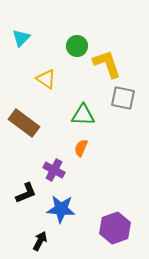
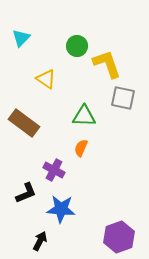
green triangle: moved 1 px right, 1 px down
purple hexagon: moved 4 px right, 9 px down
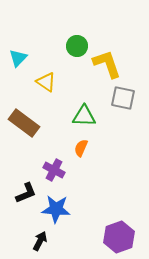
cyan triangle: moved 3 px left, 20 px down
yellow triangle: moved 3 px down
blue star: moved 5 px left
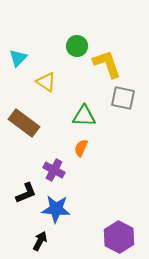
purple hexagon: rotated 12 degrees counterclockwise
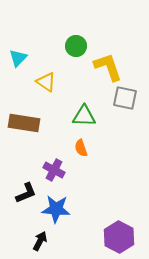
green circle: moved 1 px left
yellow L-shape: moved 1 px right, 3 px down
gray square: moved 2 px right
brown rectangle: rotated 28 degrees counterclockwise
orange semicircle: rotated 42 degrees counterclockwise
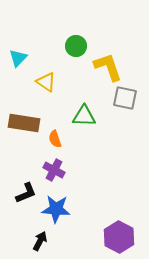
orange semicircle: moved 26 px left, 9 px up
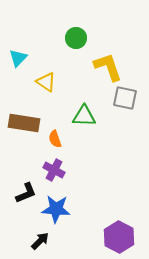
green circle: moved 8 px up
black arrow: rotated 18 degrees clockwise
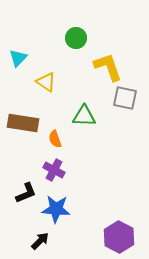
brown rectangle: moved 1 px left
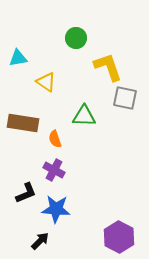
cyan triangle: rotated 36 degrees clockwise
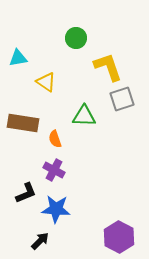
gray square: moved 3 px left, 1 px down; rotated 30 degrees counterclockwise
